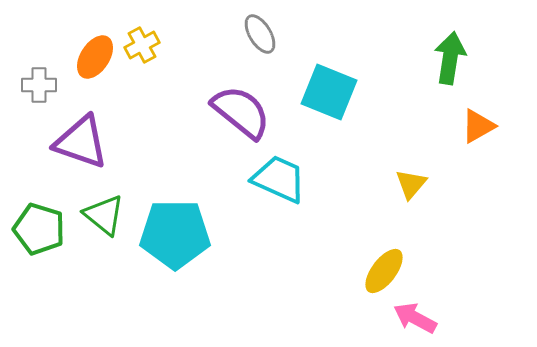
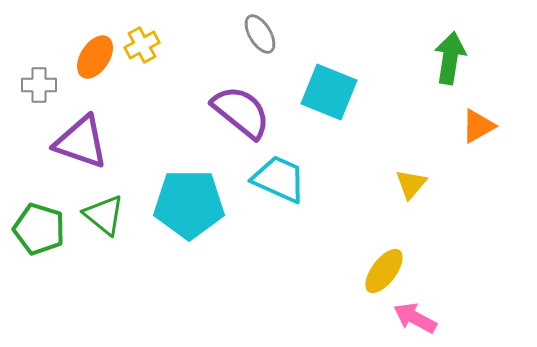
cyan pentagon: moved 14 px right, 30 px up
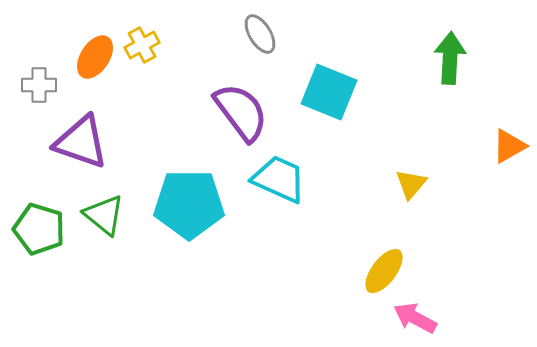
green arrow: rotated 6 degrees counterclockwise
purple semicircle: rotated 14 degrees clockwise
orange triangle: moved 31 px right, 20 px down
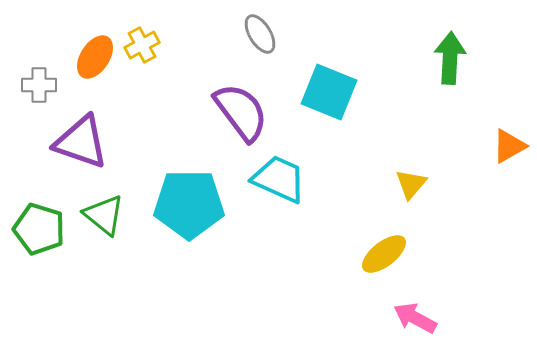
yellow ellipse: moved 17 px up; rotated 15 degrees clockwise
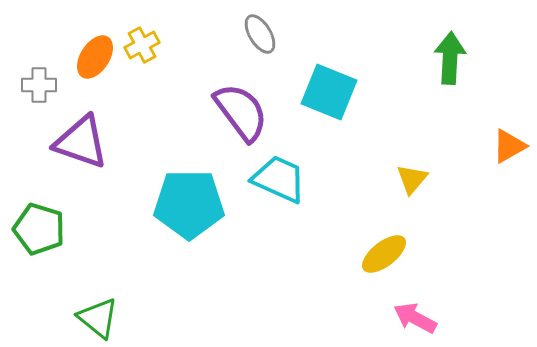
yellow triangle: moved 1 px right, 5 px up
green triangle: moved 6 px left, 103 px down
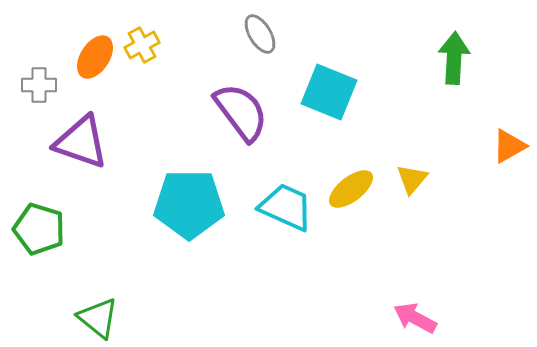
green arrow: moved 4 px right
cyan trapezoid: moved 7 px right, 28 px down
yellow ellipse: moved 33 px left, 65 px up
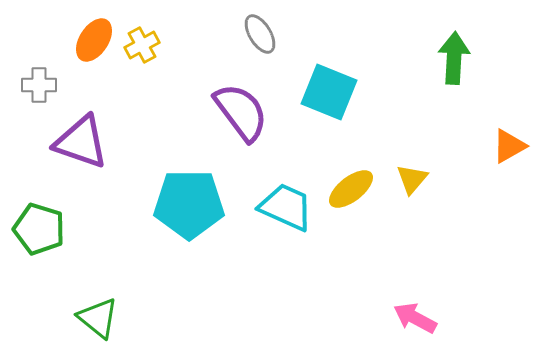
orange ellipse: moved 1 px left, 17 px up
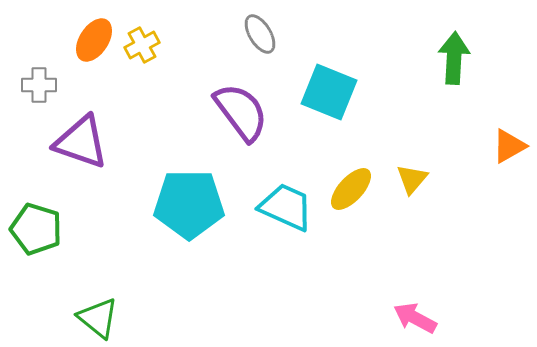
yellow ellipse: rotated 9 degrees counterclockwise
green pentagon: moved 3 px left
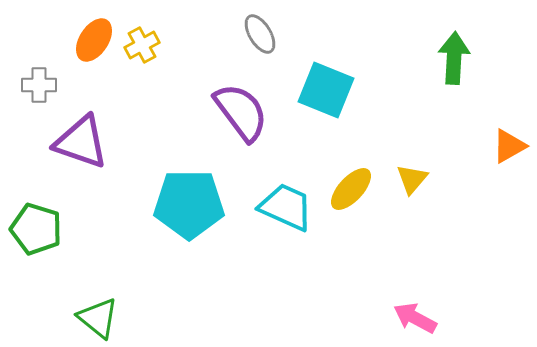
cyan square: moved 3 px left, 2 px up
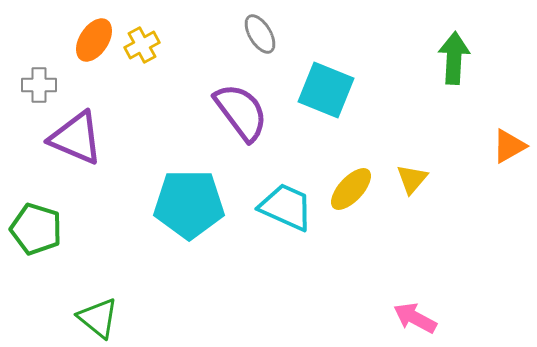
purple triangle: moved 5 px left, 4 px up; rotated 4 degrees clockwise
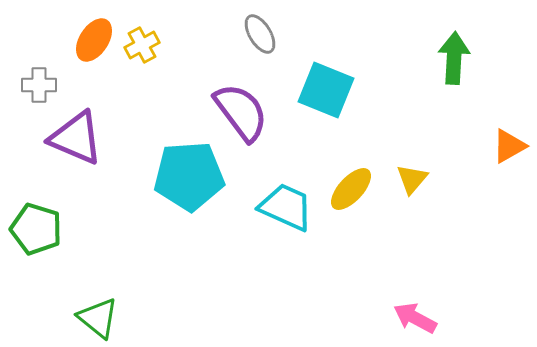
cyan pentagon: moved 28 px up; rotated 4 degrees counterclockwise
